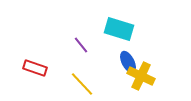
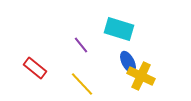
red rectangle: rotated 20 degrees clockwise
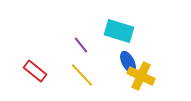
cyan rectangle: moved 2 px down
red rectangle: moved 3 px down
yellow line: moved 9 px up
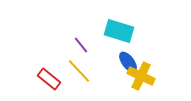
blue ellipse: rotated 10 degrees counterclockwise
red rectangle: moved 14 px right, 8 px down
yellow line: moved 3 px left, 4 px up
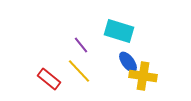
yellow cross: moved 2 px right; rotated 16 degrees counterclockwise
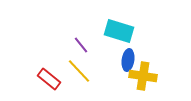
blue ellipse: moved 2 px up; rotated 45 degrees clockwise
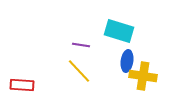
purple line: rotated 42 degrees counterclockwise
blue ellipse: moved 1 px left, 1 px down
red rectangle: moved 27 px left, 6 px down; rotated 35 degrees counterclockwise
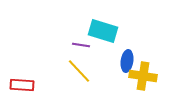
cyan rectangle: moved 16 px left
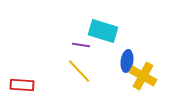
yellow cross: rotated 20 degrees clockwise
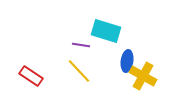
cyan rectangle: moved 3 px right
red rectangle: moved 9 px right, 9 px up; rotated 30 degrees clockwise
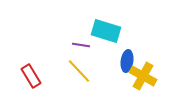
red rectangle: rotated 25 degrees clockwise
